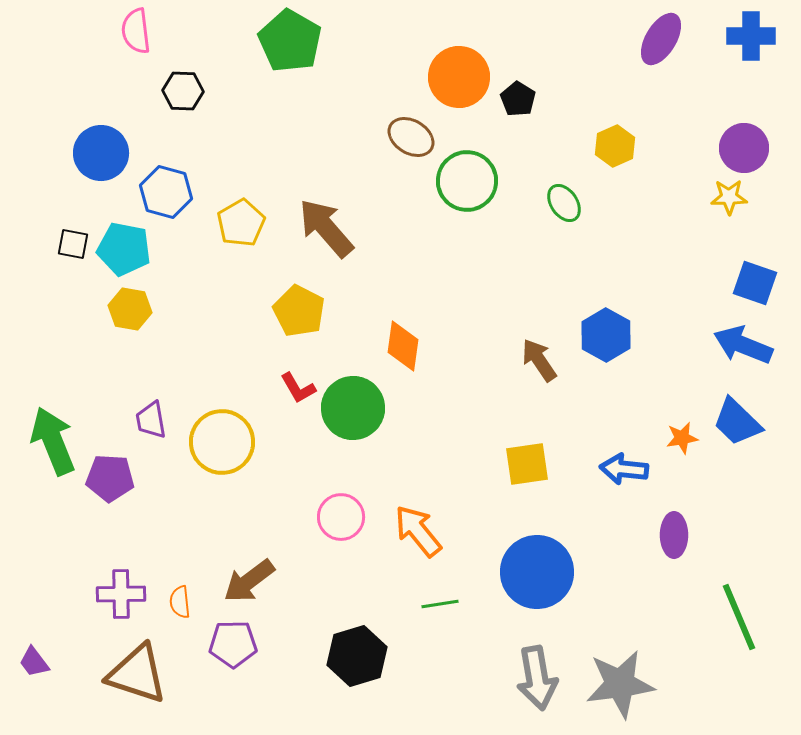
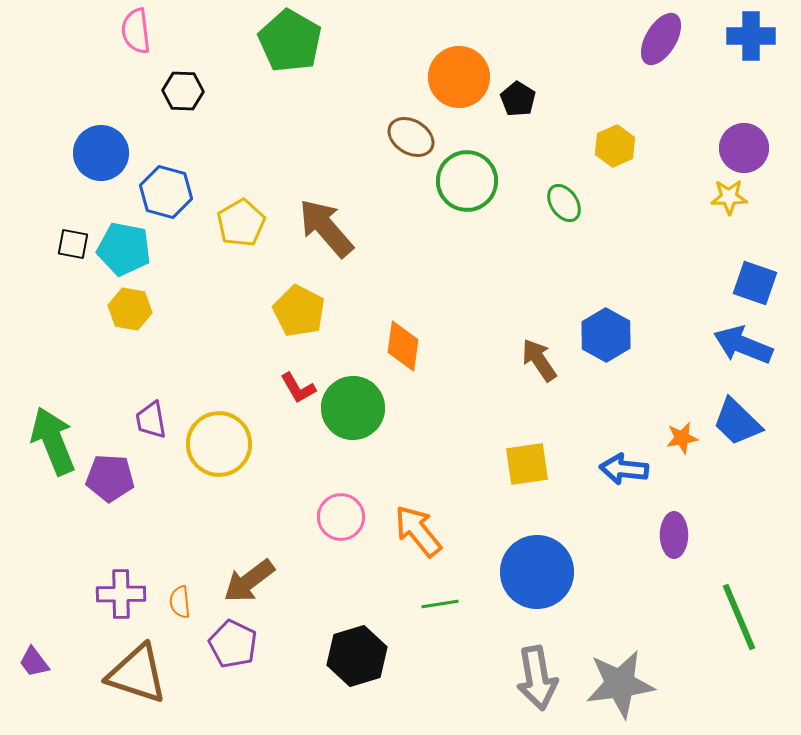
yellow circle at (222, 442): moved 3 px left, 2 px down
purple pentagon at (233, 644): rotated 27 degrees clockwise
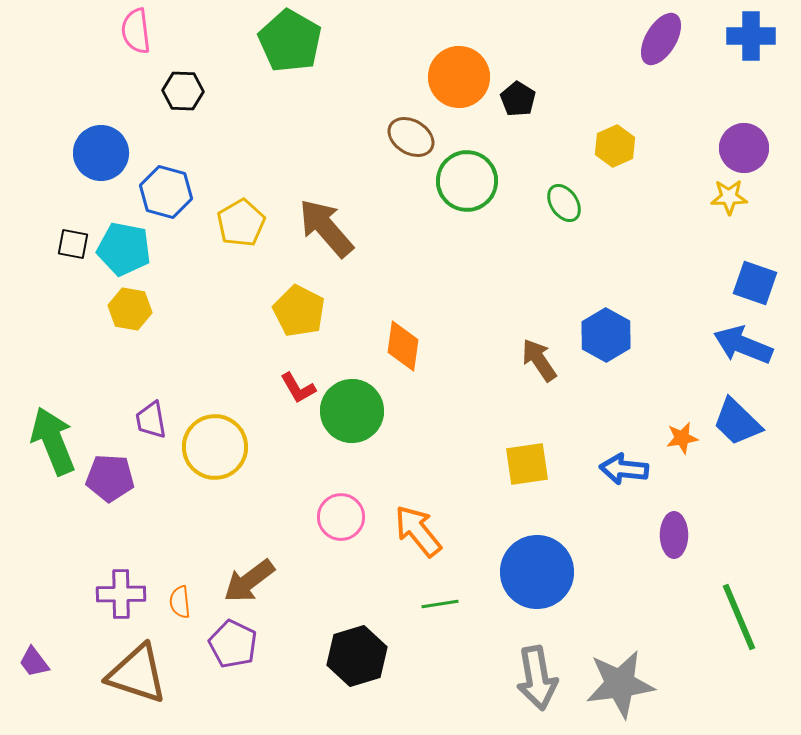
green circle at (353, 408): moved 1 px left, 3 px down
yellow circle at (219, 444): moved 4 px left, 3 px down
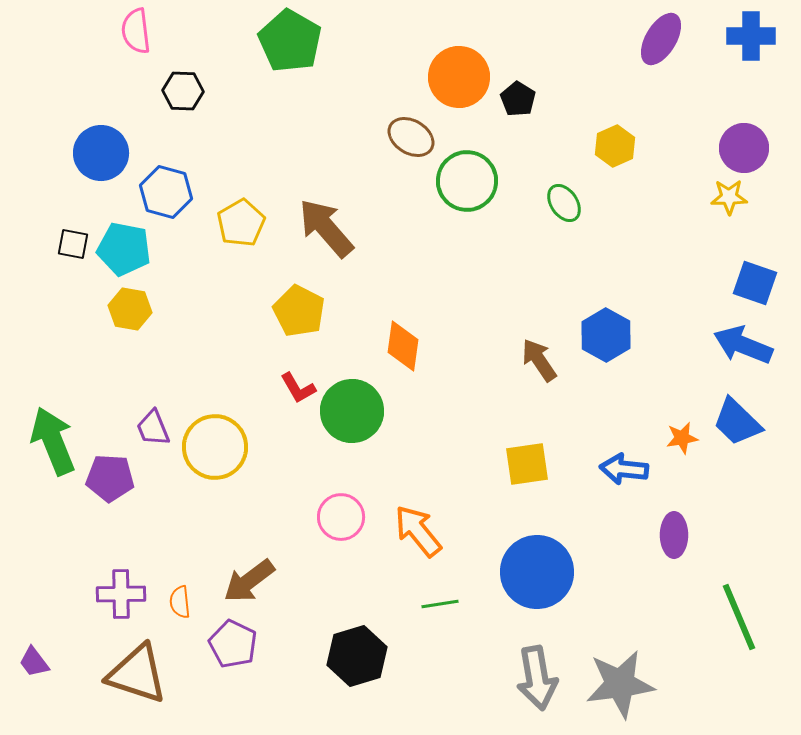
purple trapezoid at (151, 420): moved 2 px right, 8 px down; rotated 12 degrees counterclockwise
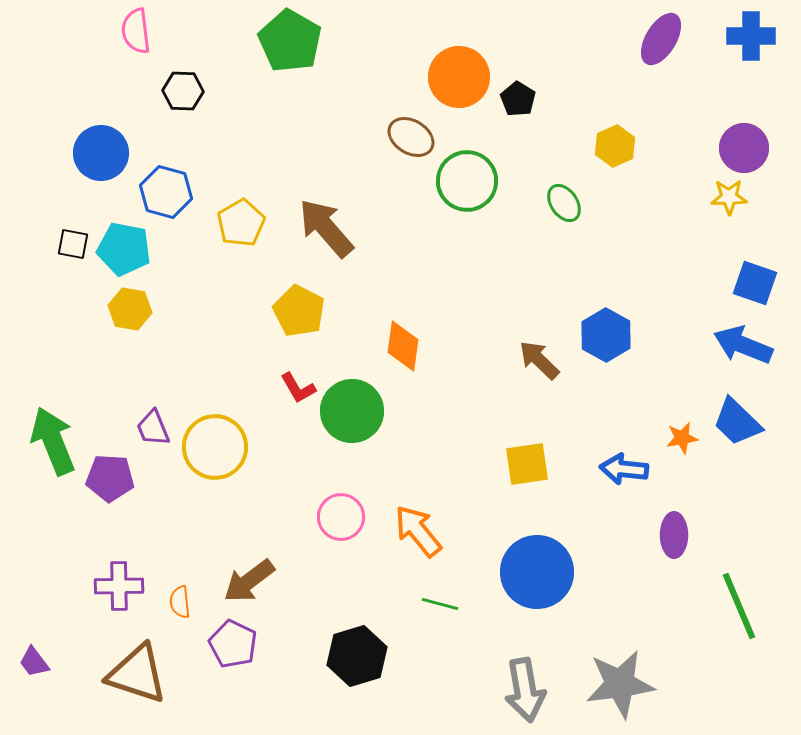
brown arrow at (539, 360): rotated 12 degrees counterclockwise
purple cross at (121, 594): moved 2 px left, 8 px up
green line at (440, 604): rotated 24 degrees clockwise
green line at (739, 617): moved 11 px up
gray arrow at (537, 678): moved 12 px left, 12 px down
